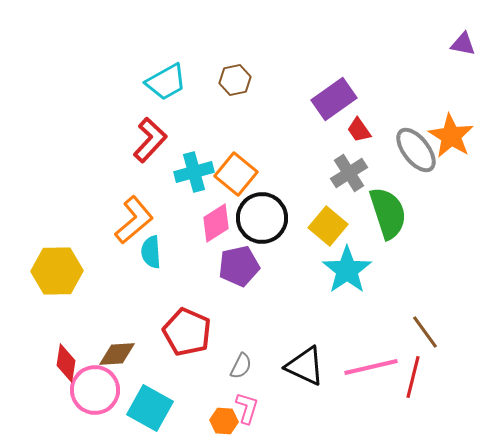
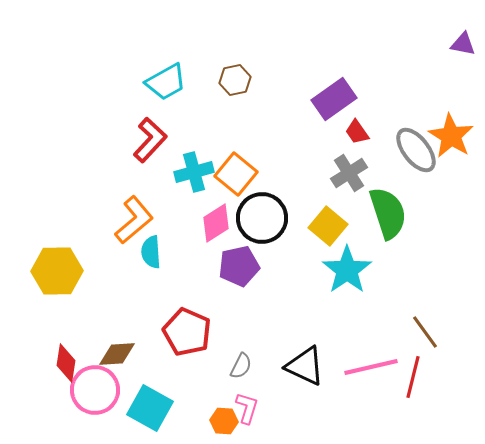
red trapezoid: moved 2 px left, 2 px down
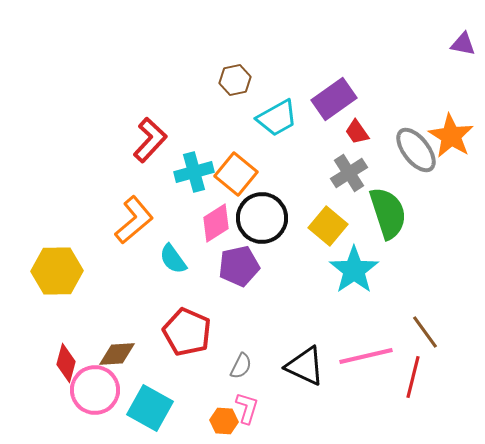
cyan trapezoid: moved 111 px right, 36 px down
cyan semicircle: moved 22 px right, 7 px down; rotated 32 degrees counterclockwise
cyan star: moved 7 px right
red diamond: rotated 6 degrees clockwise
pink line: moved 5 px left, 11 px up
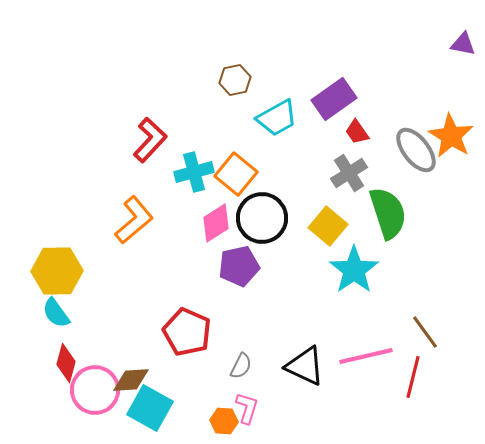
cyan semicircle: moved 117 px left, 54 px down
brown diamond: moved 14 px right, 26 px down
